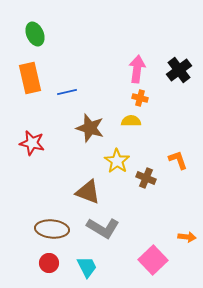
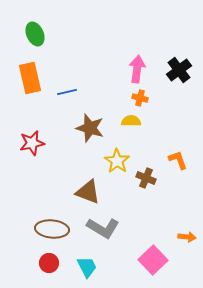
red star: rotated 25 degrees counterclockwise
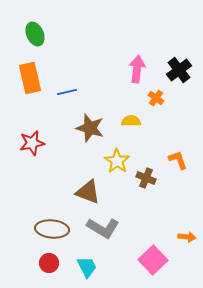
orange cross: moved 16 px right; rotated 21 degrees clockwise
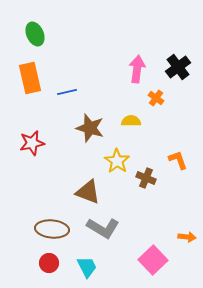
black cross: moved 1 px left, 3 px up
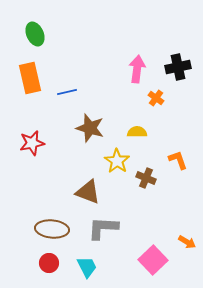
black cross: rotated 25 degrees clockwise
yellow semicircle: moved 6 px right, 11 px down
gray L-shape: rotated 152 degrees clockwise
orange arrow: moved 5 px down; rotated 24 degrees clockwise
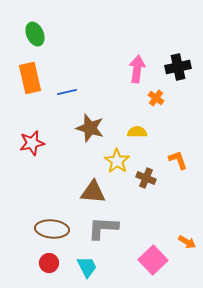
brown triangle: moved 5 px right; rotated 16 degrees counterclockwise
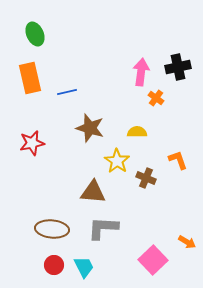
pink arrow: moved 4 px right, 3 px down
red circle: moved 5 px right, 2 px down
cyan trapezoid: moved 3 px left
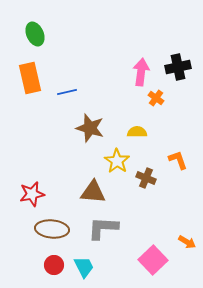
red star: moved 51 px down
